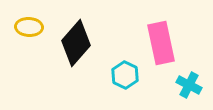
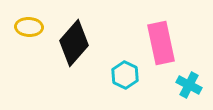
black diamond: moved 2 px left
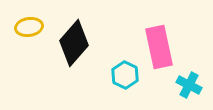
yellow ellipse: rotated 12 degrees counterclockwise
pink rectangle: moved 2 px left, 4 px down
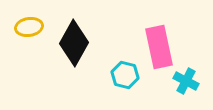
black diamond: rotated 12 degrees counterclockwise
cyan hexagon: rotated 12 degrees counterclockwise
cyan cross: moved 3 px left, 4 px up
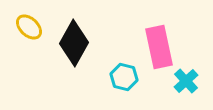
yellow ellipse: rotated 52 degrees clockwise
cyan hexagon: moved 1 px left, 2 px down
cyan cross: rotated 20 degrees clockwise
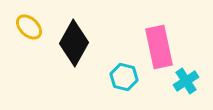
cyan cross: rotated 10 degrees clockwise
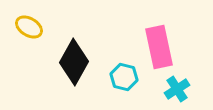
yellow ellipse: rotated 12 degrees counterclockwise
black diamond: moved 19 px down
cyan cross: moved 9 px left, 8 px down
